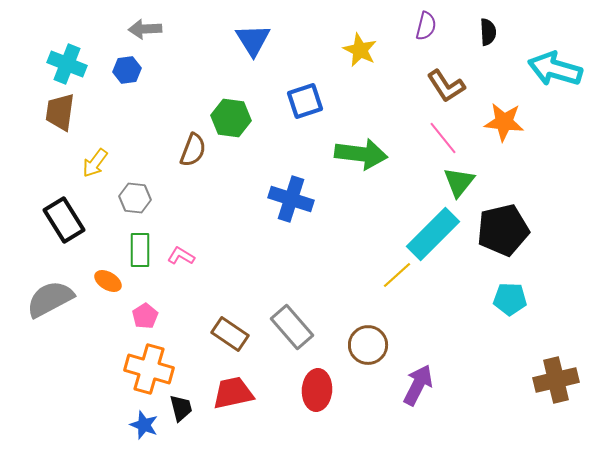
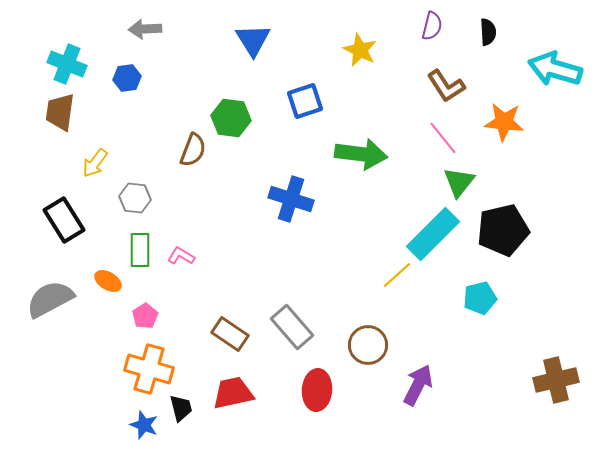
purple semicircle: moved 6 px right
blue hexagon: moved 8 px down
cyan pentagon: moved 30 px left, 1 px up; rotated 16 degrees counterclockwise
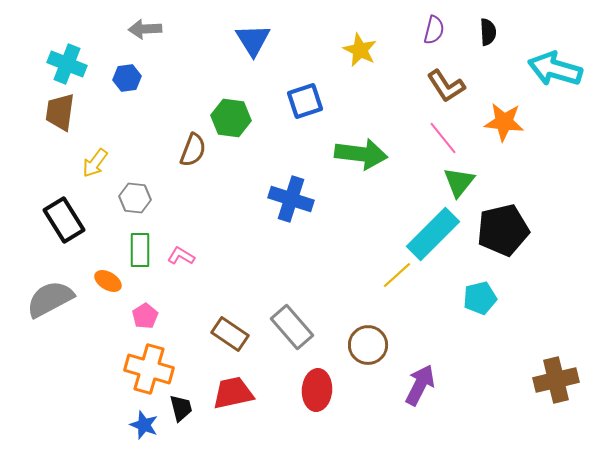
purple semicircle: moved 2 px right, 4 px down
purple arrow: moved 2 px right
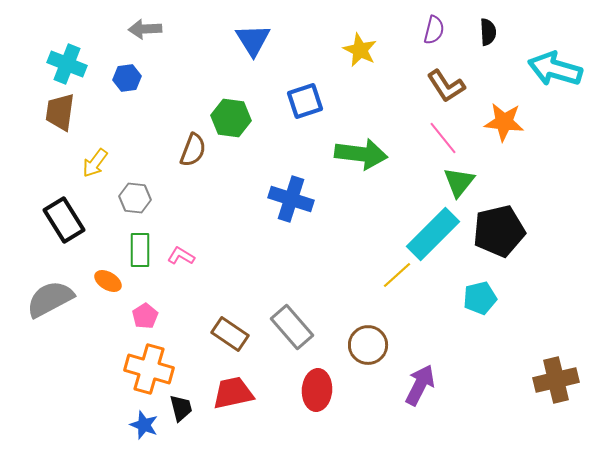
black pentagon: moved 4 px left, 1 px down
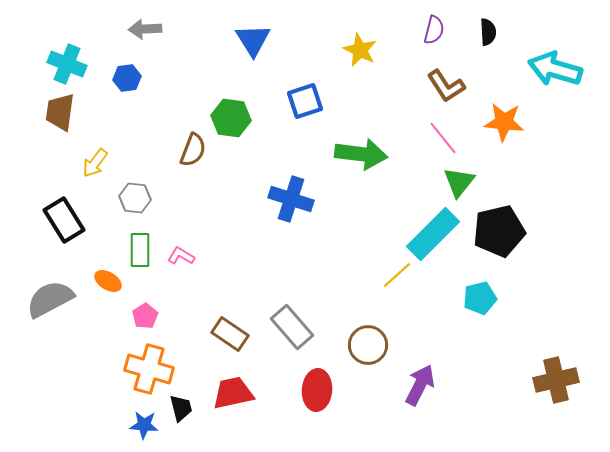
blue star: rotated 16 degrees counterclockwise
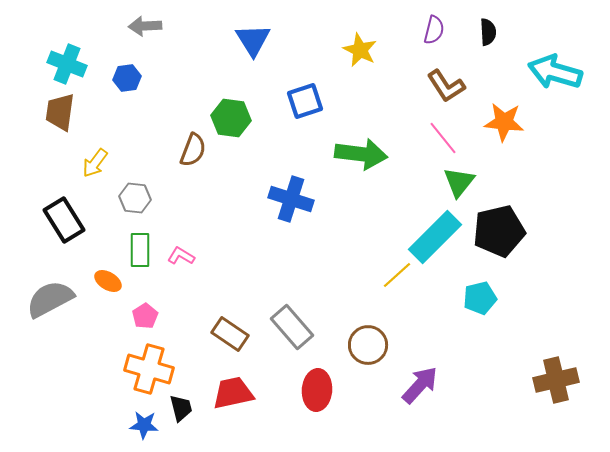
gray arrow: moved 3 px up
cyan arrow: moved 3 px down
cyan rectangle: moved 2 px right, 3 px down
purple arrow: rotated 15 degrees clockwise
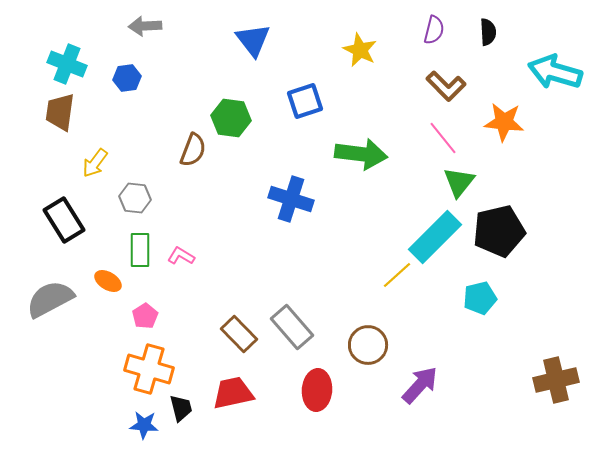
blue triangle: rotated 6 degrees counterclockwise
brown L-shape: rotated 12 degrees counterclockwise
brown rectangle: moved 9 px right; rotated 12 degrees clockwise
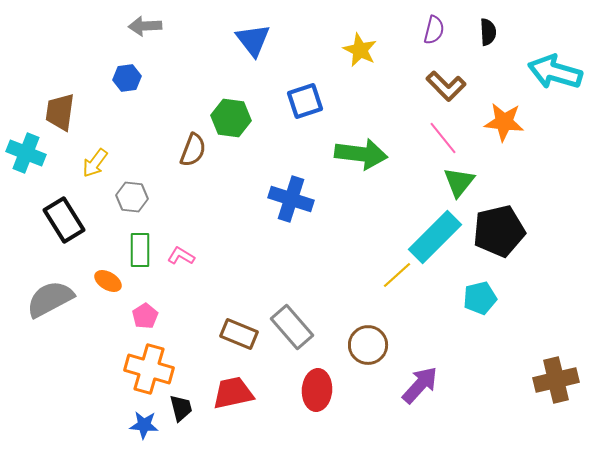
cyan cross: moved 41 px left, 89 px down
gray hexagon: moved 3 px left, 1 px up
brown rectangle: rotated 24 degrees counterclockwise
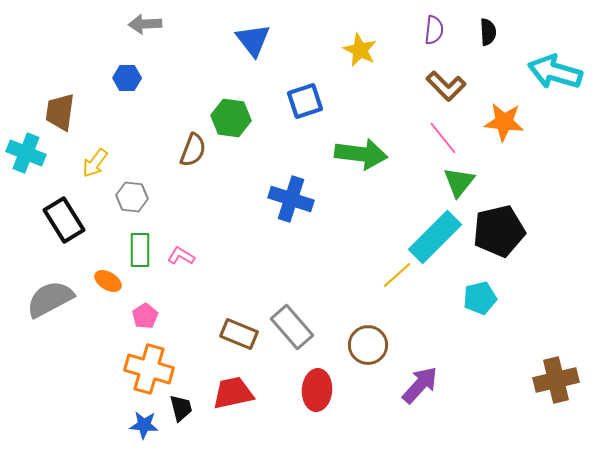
gray arrow: moved 2 px up
purple semicircle: rotated 8 degrees counterclockwise
blue hexagon: rotated 8 degrees clockwise
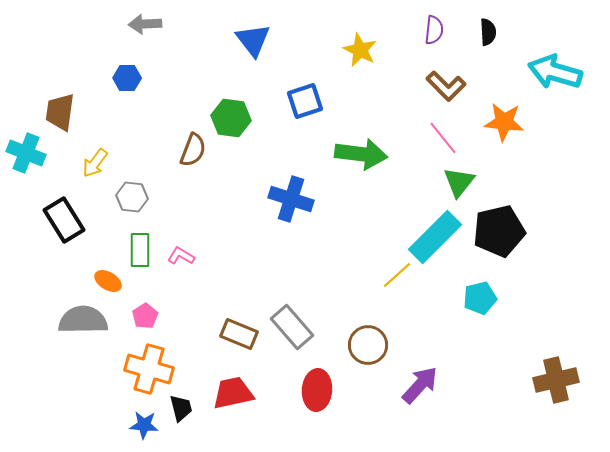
gray semicircle: moved 33 px right, 21 px down; rotated 27 degrees clockwise
